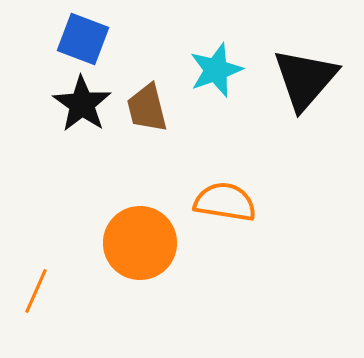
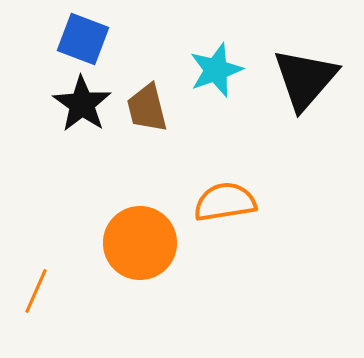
orange semicircle: rotated 18 degrees counterclockwise
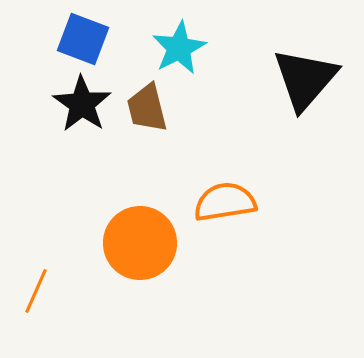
cyan star: moved 37 px left, 22 px up; rotated 8 degrees counterclockwise
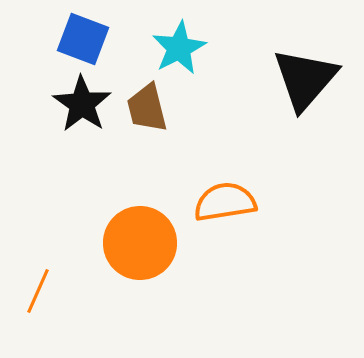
orange line: moved 2 px right
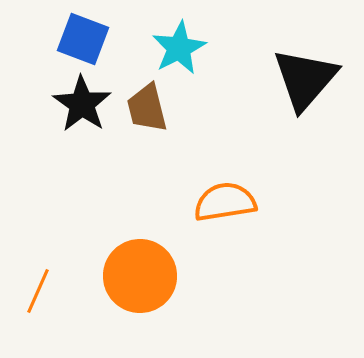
orange circle: moved 33 px down
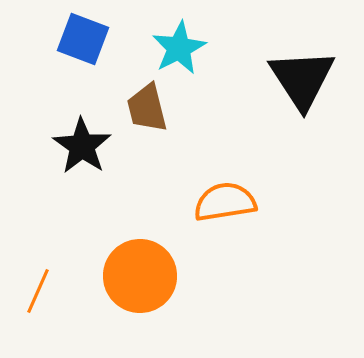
black triangle: moved 3 px left; rotated 14 degrees counterclockwise
black star: moved 42 px down
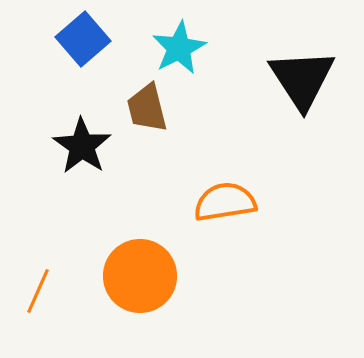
blue square: rotated 28 degrees clockwise
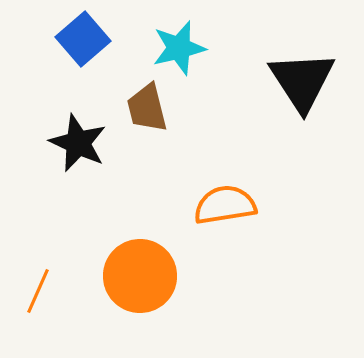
cyan star: rotated 14 degrees clockwise
black triangle: moved 2 px down
black star: moved 4 px left, 3 px up; rotated 10 degrees counterclockwise
orange semicircle: moved 3 px down
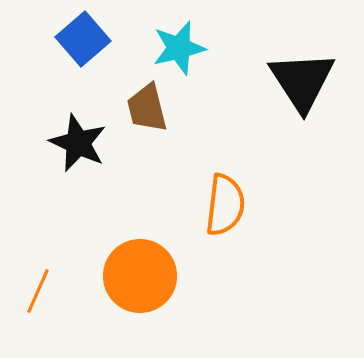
orange semicircle: rotated 106 degrees clockwise
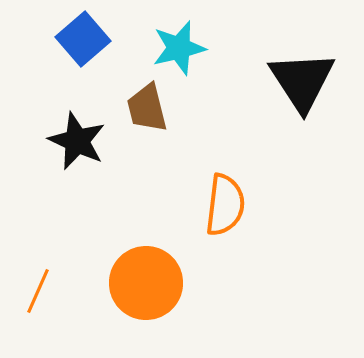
black star: moved 1 px left, 2 px up
orange circle: moved 6 px right, 7 px down
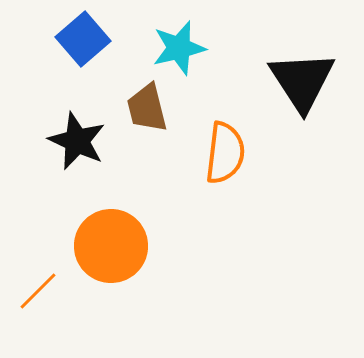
orange semicircle: moved 52 px up
orange circle: moved 35 px left, 37 px up
orange line: rotated 21 degrees clockwise
